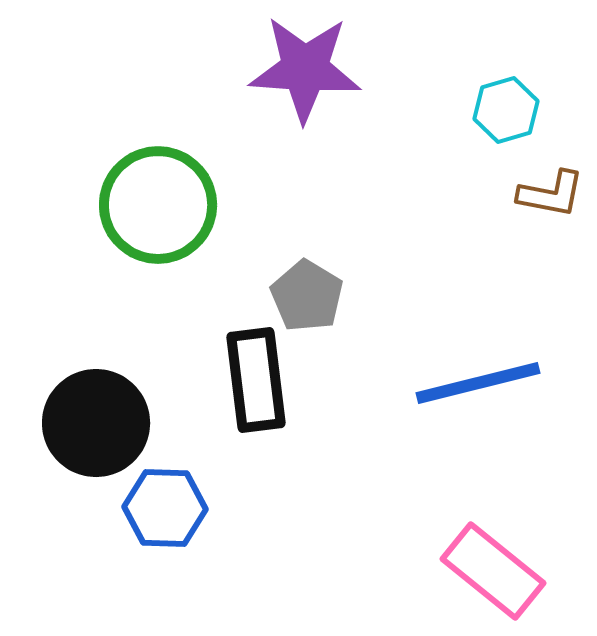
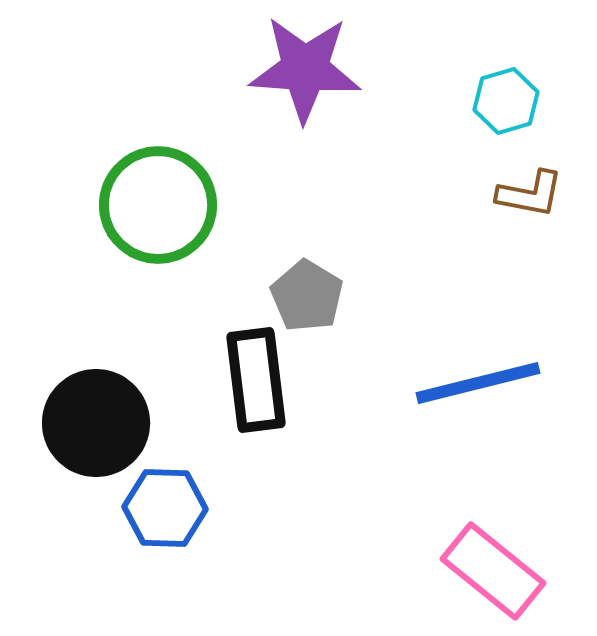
cyan hexagon: moved 9 px up
brown L-shape: moved 21 px left
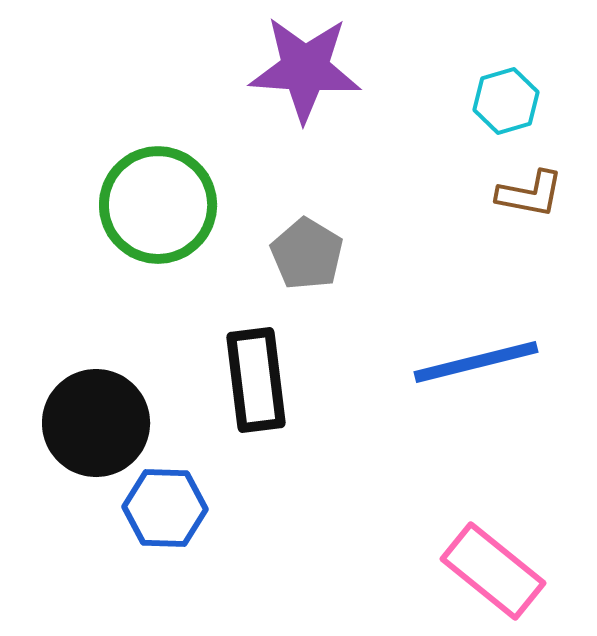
gray pentagon: moved 42 px up
blue line: moved 2 px left, 21 px up
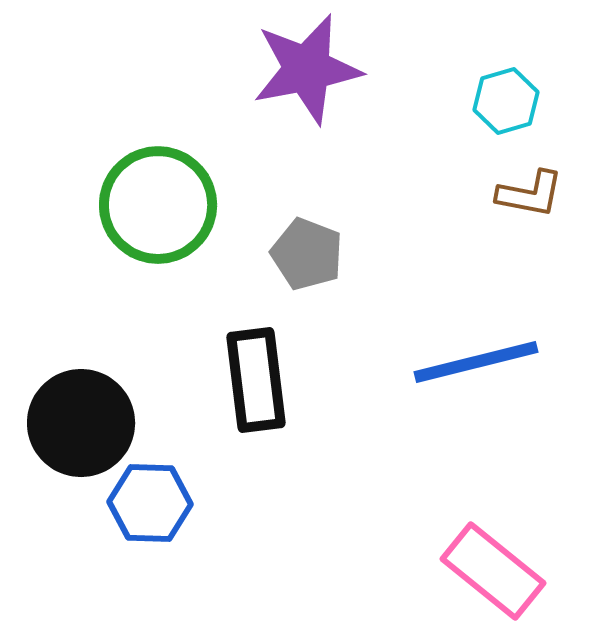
purple star: moved 2 px right; rotated 15 degrees counterclockwise
gray pentagon: rotated 10 degrees counterclockwise
black circle: moved 15 px left
blue hexagon: moved 15 px left, 5 px up
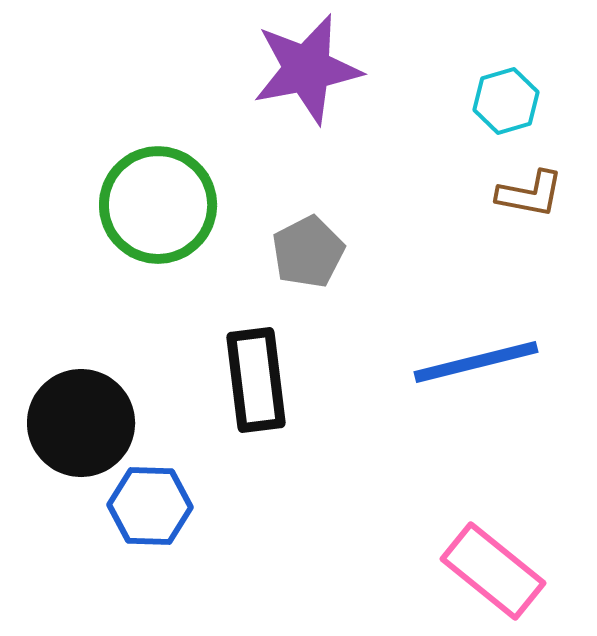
gray pentagon: moved 1 px right, 2 px up; rotated 24 degrees clockwise
blue hexagon: moved 3 px down
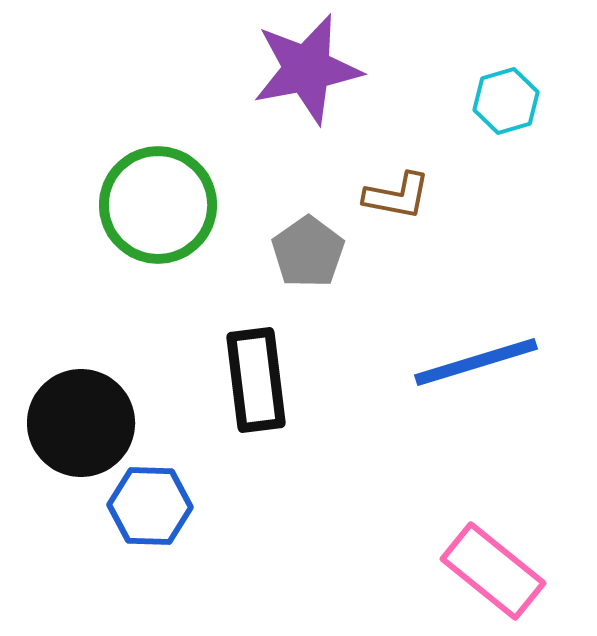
brown L-shape: moved 133 px left, 2 px down
gray pentagon: rotated 8 degrees counterclockwise
blue line: rotated 3 degrees counterclockwise
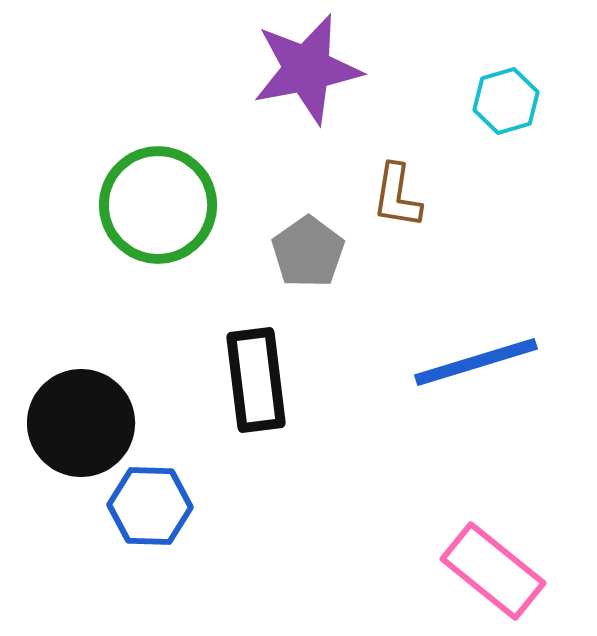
brown L-shape: rotated 88 degrees clockwise
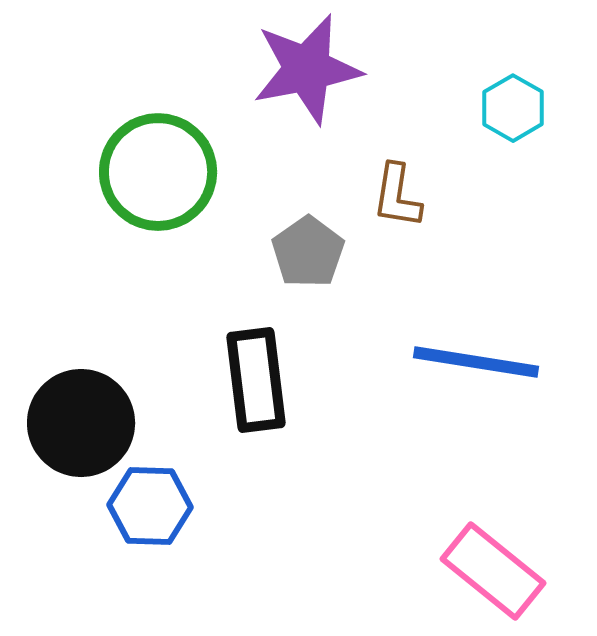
cyan hexagon: moved 7 px right, 7 px down; rotated 14 degrees counterclockwise
green circle: moved 33 px up
blue line: rotated 26 degrees clockwise
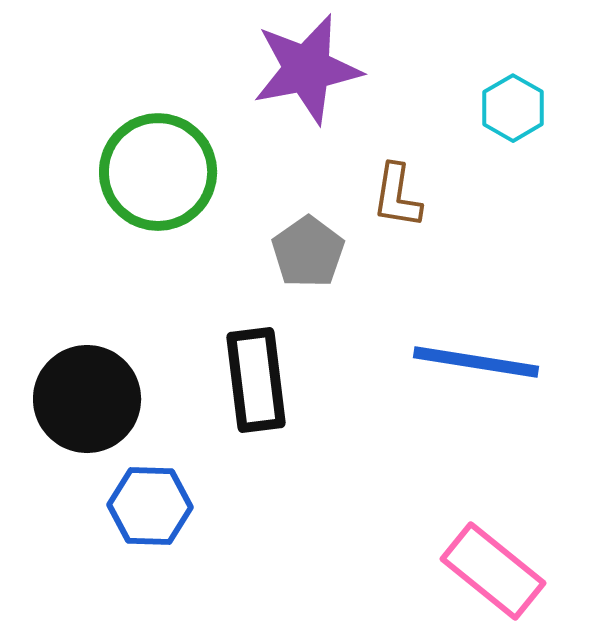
black circle: moved 6 px right, 24 px up
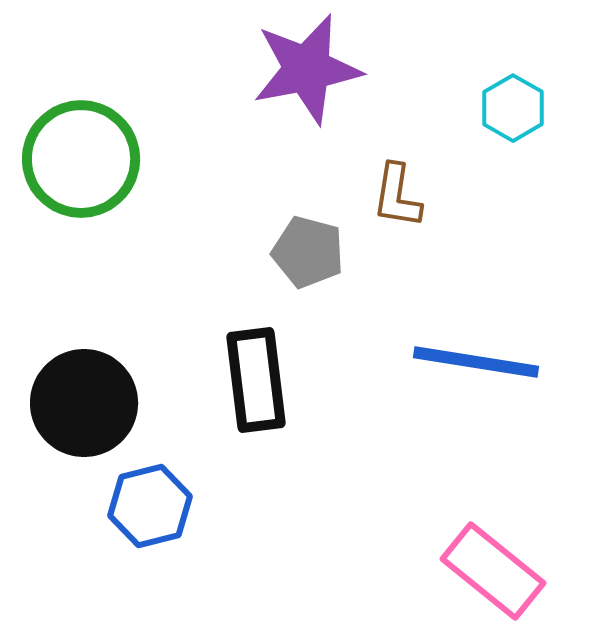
green circle: moved 77 px left, 13 px up
gray pentagon: rotated 22 degrees counterclockwise
black circle: moved 3 px left, 4 px down
blue hexagon: rotated 16 degrees counterclockwise
